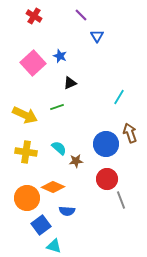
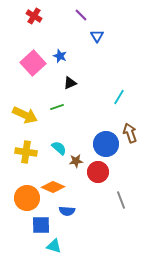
red circle: moved 9 px left, 7 px up
blue square: rotated 36 degrees clockwise
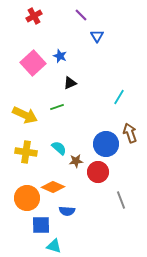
red cross: rotated 28 degrees clockwise
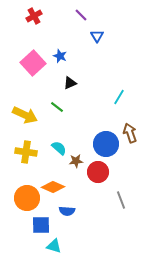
green line: rotated 56 degrees clockwise
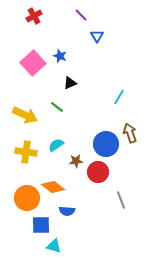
cyan semicircle: moved 3 px left, 3 px up; rotated 77 degrees counterclockwise
orange diamond: rotated 15 degrees clockwise
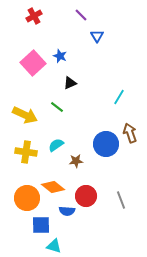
red circle: moved 12 px left, 24 px down
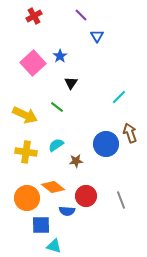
blue star: rotated 16 degrees clockwise
black triangle: moved 1 px right; rotated 32 degrees counterclockwise
cyan line: rotated 14 degrees clockwise
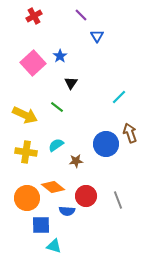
gray line: moved 3 px left
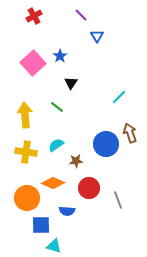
yellow arrow: rotated 120 degrees counterclockwise
orange diamond: moved 4 px up; rotated 15 degrees counterclockwise
red circle: moved 3 px right, 8 px up
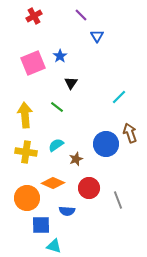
pink square: rotated 20 degrees clockwise
brown star: moved 2 px up; rotated 16 degrees counterclockwise
